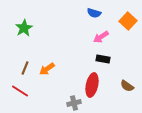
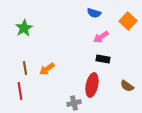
brown line: rotated 32 degrees counterclockwise
red line: rotated 48 degrees clockwise
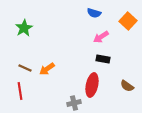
brown line: rotated 56 degrees counterclockwise
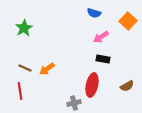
brown semicircle: rotated 64 degrees counterclockwise
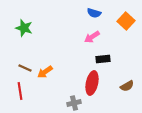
orange square: moved 2 px left
green star: rotated 24 degrees counterclockwise
pink arrow: moved 9 px left
black rectangle: rotated 16 degrees counterclockwise
orange arrow: moved 2 px left, 3 px down
red ellipse: moved 2 px up
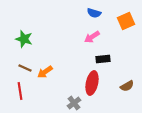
orange square: rotated 24 degrees clockwise
green star: moved 11 px down
gray cross: rotated 24 degrees counterclockwise
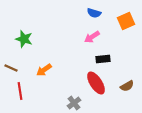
brown line: moved 14 px left
orange arrow: moved 1 px left, 2 px up
red ellipse: moved 4 px right; rotated 45 degrees counterclockwise
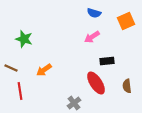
black rectangle: moved 4 px right, 2 px down
brown semicircle: rotated 112 degrees clockwise
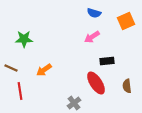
green star: rotated 18 degrees counterclockwise
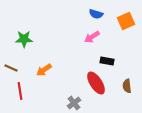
blue semicircle: moved 2 px right, 1 px down
black rectangle: rotated 16 degrees clockwise
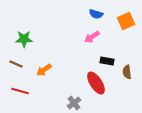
brown line: moved 5 px right, 4 px up
brown semicircle: moved 14 px up
red line: rotated 66 degrees counterclockwise
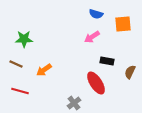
orange square: moved 3 px left, 3 px down; rotated 18 degrees clockwise
brown semicircle: moved 3 px right; rotated 32 degrees clockwise
